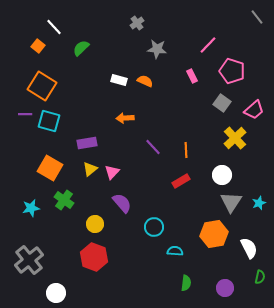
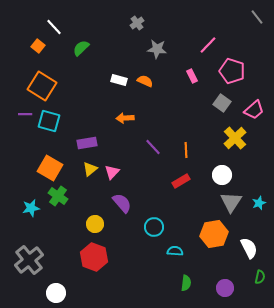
green cross at (64, 200): moved 6 px left, 4 px up
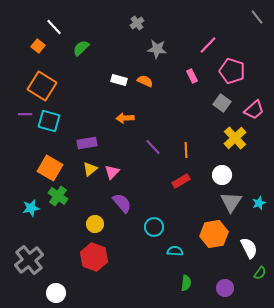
green semicircle at (260, 277): moved 4 px up; rotated 24 degrees clockwise
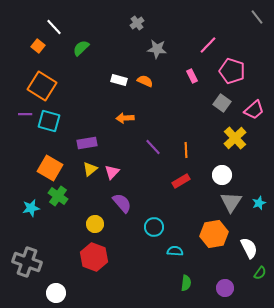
gray cross at (29, 260): moved 2 px left, 2 px down; rotated 32 degrees counterclockwise
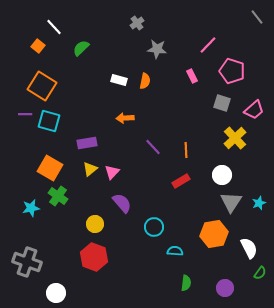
orange semicircle at (145, 81): rotated 77 degrees clockwise
gray square at (222, 103): rotated 18 degrees counterclockwise
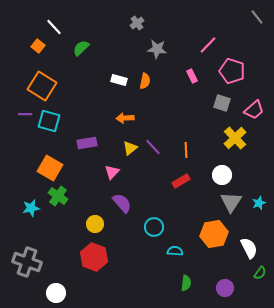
yellow triangle at (90, 169): moved 40 px right, 21 px up
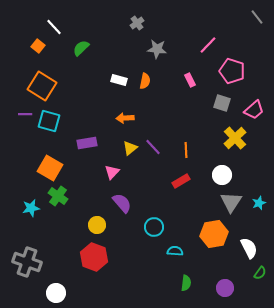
pink rectangle at (192, 76): moved 2 px left, 4 px down
yellow circle at (95, 224): moved 2 px right, 1 px down
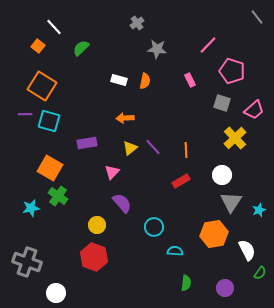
cyan star at (259, 203): moved 7 px down
white semicircle at (249, 248): moved 2 px left, 2 px down
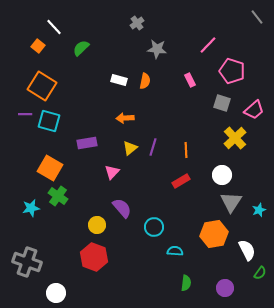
purple line at (153, 147): rotated 60 degrees clockwise
purple semicircle at (122, 203): moved 5 px down
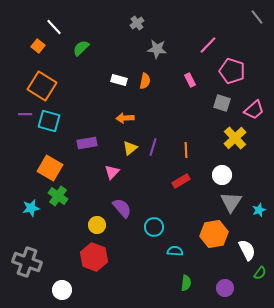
white circle at (56, 293): moved 6 px right, 3 px up
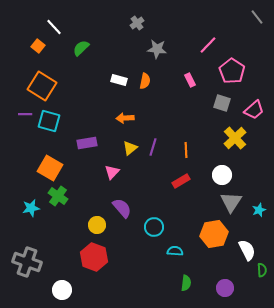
pink pentagon at (232, 71): rotated 15 degrees clockwise
green semicircle at (260, 273): moved 2 px right, 3 px up; rotated 40 degrees counterclockwise
